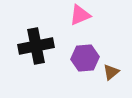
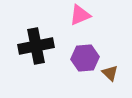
brown triangle: moved 1 px left, 1 px down; rotated 36 degrees counterclockwise
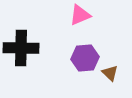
black cross: moved 15 px left, 2 px down; rotated 12 degrees clockwise
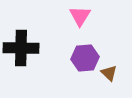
pink triangle: moved 1 px down; rotated 35 degrees counterclockwise
brown triangle: moved 1 px left
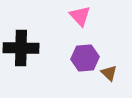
pink triangle: rotated 15 degrees counterclockwise
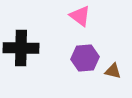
pink triangle: rotated 10 degrees counterclockwise
brown triangle: moved 4 px right, 2 px up; rotated 30 degrees counterclockwise
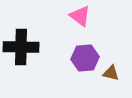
black cross: moved 1 px up
brown triangle: moved 2 px left, 2 px down
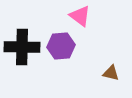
black cross: moved 1 px right
purple hexagon: moved 24 px left, 12 px up
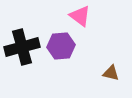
black cross: rotated 16 degrees counterclockwise
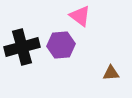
purple hexagon: moved 1 px up
brown triangle: rotated 18 degrees counterclockwise
